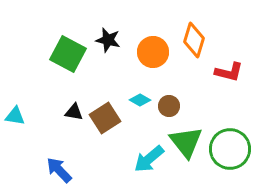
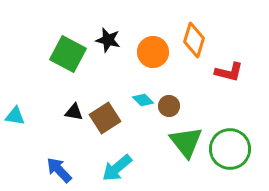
cyan diamond: moved 3 px right; rotated 15 degrees clockwise
cyan arrow: moved 32 px left, 9 px down
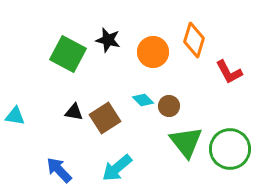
red L-shape: rotated 48 degrees clockwise
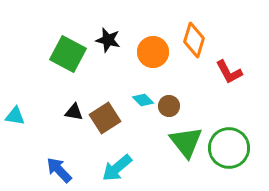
green circle: moved 1 px left, 1 px up
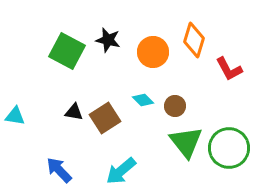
green square: moved 1 px left, 3 px up
red L-shape: moved 3 px up
brown circle: moved 6 px right
cyan arrow: moved 4 px right, 3 px down
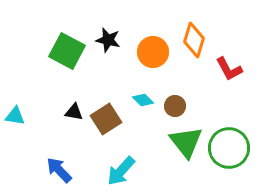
brown square: moved 1 px right, 1 px down
cyan arrow: rotated 8 degrees counterclockwise
